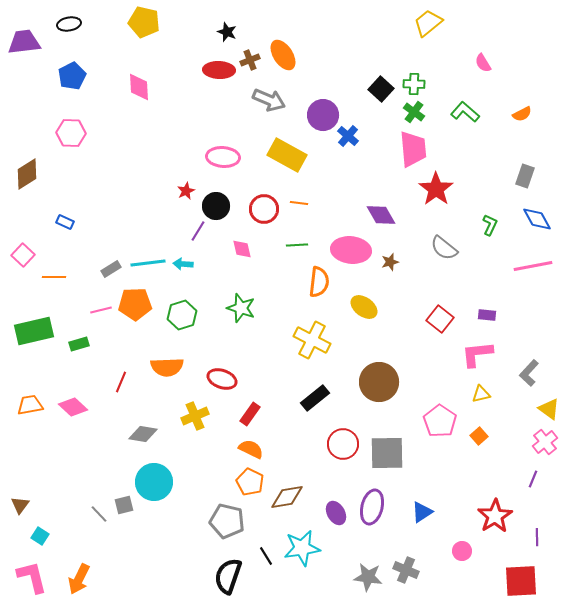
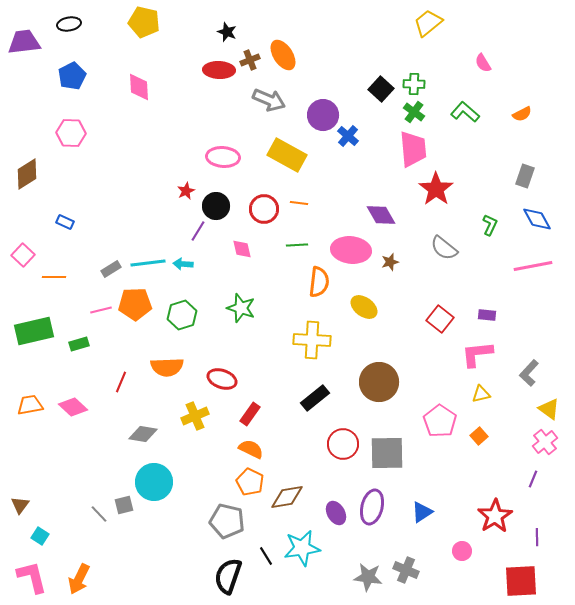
yellow cross at (312, 340): rotated 24 degrees counterclockwise
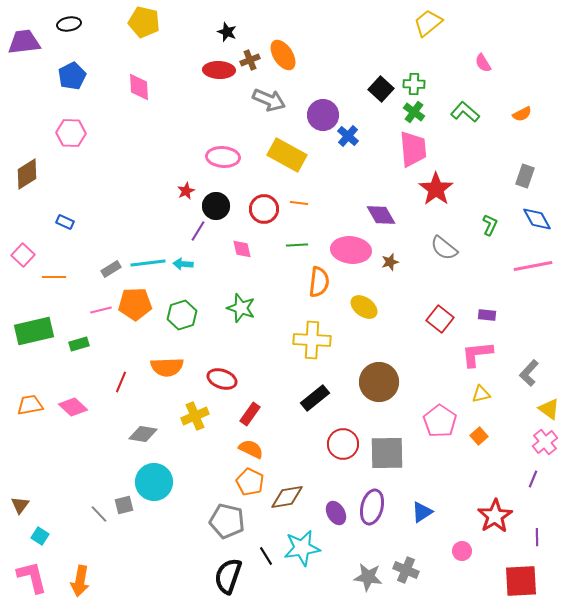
orange arrow at (79, 579): moved 1 px right, 2 px down; rotated 16 degrees counterclockwise
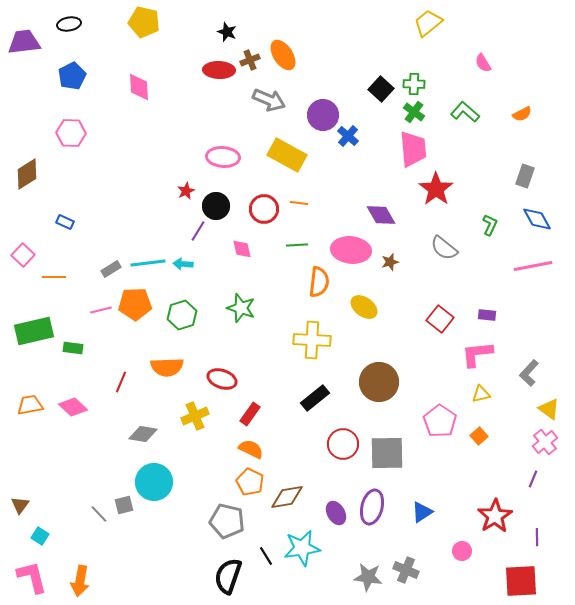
green rectangle at (79, 344): moved 6 px left, 4 px down; rotated 24 degrees clockwise
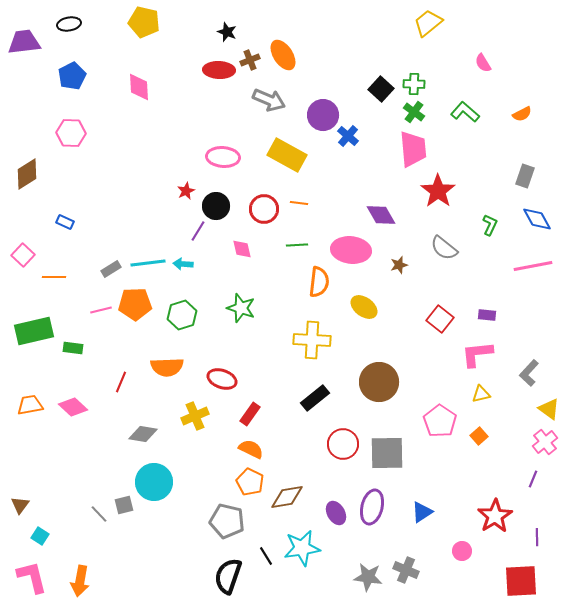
red star at (436, 189): moved 2 px right, 2 px down
brown star at (390, 262): moved 9 px right, 3 px down
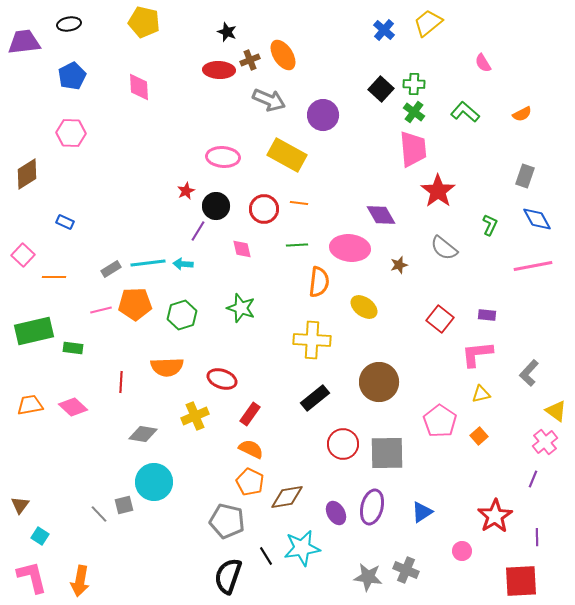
blue cross at (348, 136): moved 36 px right, 106 px up
pink ellipse at (351, 250): moved 1 px left, 2 px up
red line at (121, 382): rotated 20 degrees counterclockwise
yellow triangle at (549, 409): moved 7 px right, 2 px down
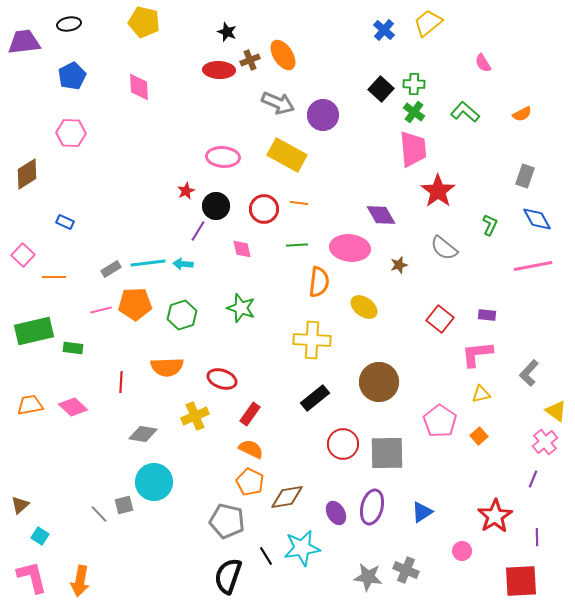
gray arrow at (269, 100): moved 9 px right, 3 px down
brown triangle at (20, 505): rotated 12 degrees clockwise
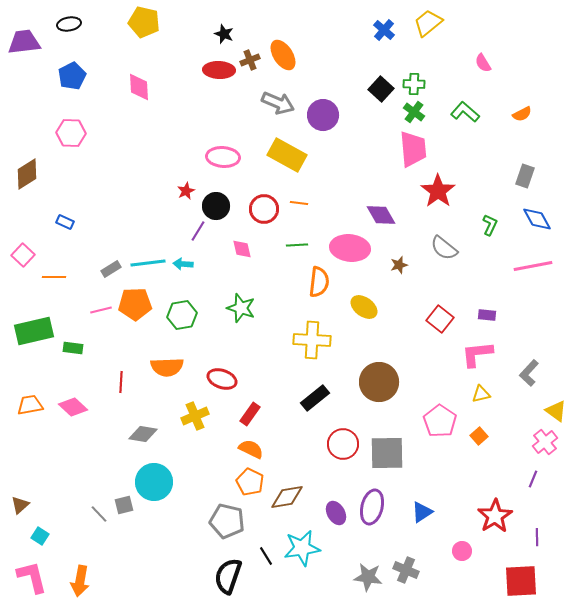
black star at (227, 32): moved 3 px left, 2 px down
green hexagon at (182, 315): rotated 8 degrees clockwise
